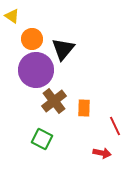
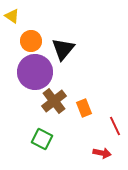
orange circle: moved 1 px left, 2 px down
purple circle: moved 1 px left, 2 px down
orange rectangle: rotated 24 degrees counterclockwise
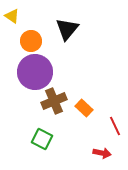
black triangle: moved 4 px right, 20 px up
brown cross: rotated 15 degrees clockwise
orange rectangle: rotated 24 degrees counterclockwise
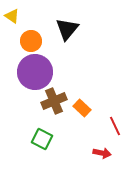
orange rectangle: moved 2 px left
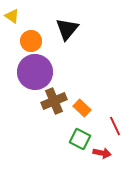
green square: moved 38 px right
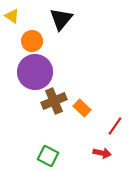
black triangle: moved 6 px left, 10 px up
orange circle: moved 1 px right
red line: rotated 60 degrees clockwise
green square: moved 32 px left, 17 px down
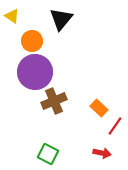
orange rectangle: moved 17 px right
green square: moved 2 px up
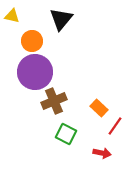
yellow triangle: rotated 21 degrees counterclockwise
green square: moved 18 px right, 20 px up
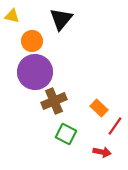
red arrow: moved 1 px up
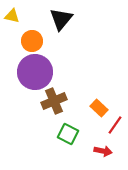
red line: moved 1 px up
green square: moved 2 px right
red arrow: moved 1 px right, 1 px up
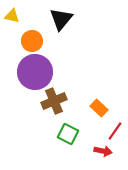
red line: moved 6 px down
